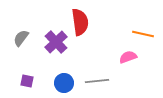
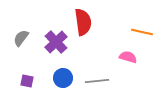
red semicircle: moved 3 px right
orange line: moved 1 px left, 2 px up
pink semicircle: rotated 36 degrees clockwise
blue circle: moved 1 px left, 5 px up
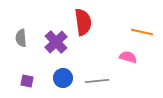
gray semicircle: rotated 42 degrees counterclockwise
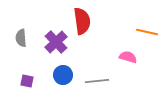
red semicircle: moved 1 px left, 1 px up
orange line: moved 5 px right
blue circle: moved 3 px up
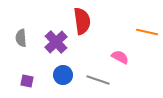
pink semicircle: moved 8 px left; rotated 12 degrees clockwise
gray line: moved 1 px right, 1 px up; rotated 25 degrees clockwise
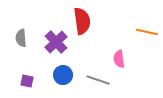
pink semicircle: moved 1 px left, 2 px down; rotated 126 degrees counterclockwise
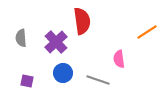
orange line: rotated 45 degrees counterclockwise
blue circle: moved 2 px up
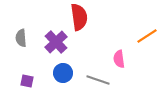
red semicircle: moved 3 px left, 4 px up
orange line: moved 4 px down
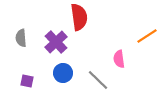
gray line: rotated 25 degrees clockwise
